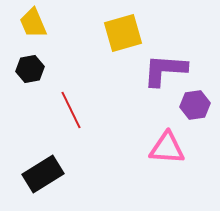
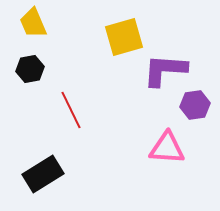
yellow square: moved 1 px right, 4 px down
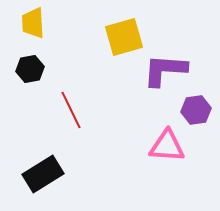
yellow trapezoid: rotated 20 degrees clockwise
purple hexagon: moved 1 px right, 5 px down
pink triangle: moved 2 px up
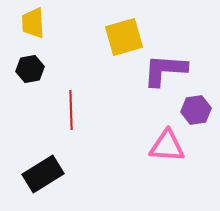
red line: rotated 24 degrees clockwise
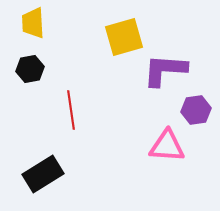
red line: rotated 6 degrees counterclockwise
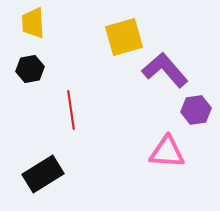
purple L-shape: rotated 45 degrees clockwise
pink triangle: moved 6 px down
